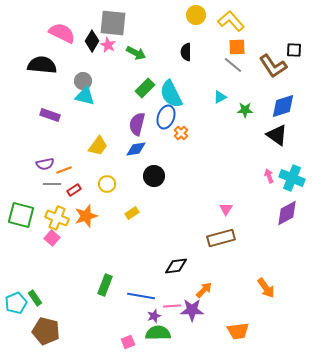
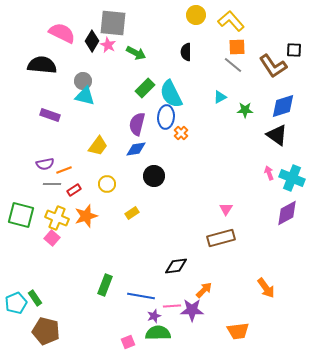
blue ellipse at (166, 117): rotated 15 degrees counterclockwise
pink arrow at (269, 176): moved 3 px up
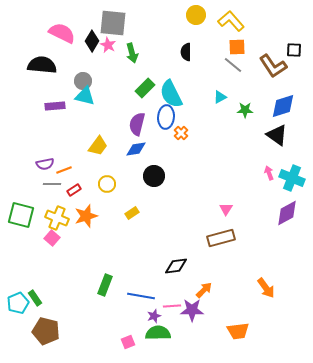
green arrow at (136, 53): moved 4 px left; rotated 48 degrees clockwise
purple rectangle at (50, 115): moved 5 px right, 9 px up; rotated 24 degrees counterclockwise
cyan pentagon at (16, 303): moved 2 px right
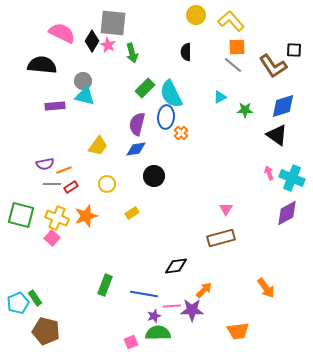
red rectangle at (74, 190): moved 3 px left, 3 px up
blue line at (141, 296): moved 3 px right, 2 px up
pink square at (128, 342): moved 3 px right
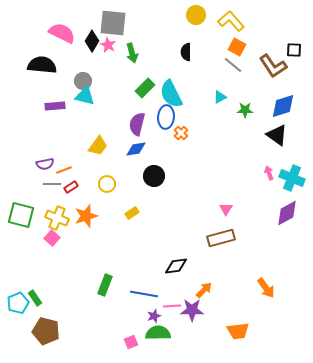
orange square at (237, 47): rotated 30 degrees clockwise
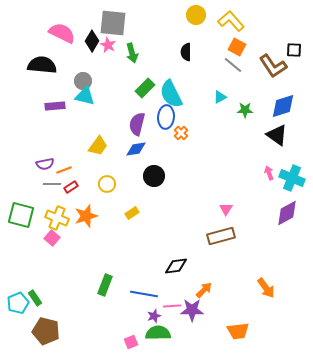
brown rectangle at (221, 238): moved 2 px up
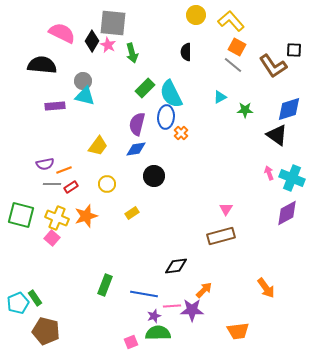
blue diamond at (283, 106): moved 6 px right, 3 px down
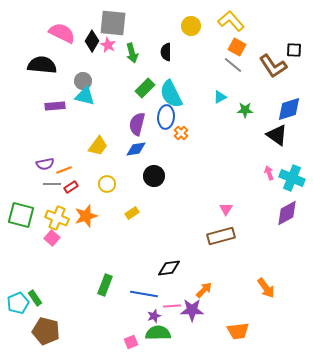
yellow circle at (196, 15): moved 5 px left, 11 px down
black semicircle at (186, 52): moved 20 px left
black diamond at (176, 266): moved 7 px left, 2 px down
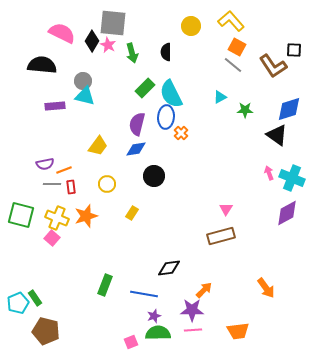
red rectangle at (71, 187): rotated 64 degrees counterclockwise
yellow rectangle at (132, 213): rotated 24 degrees counterclockwise
pink line at (172, 306): moved 21 px right, 24 px down
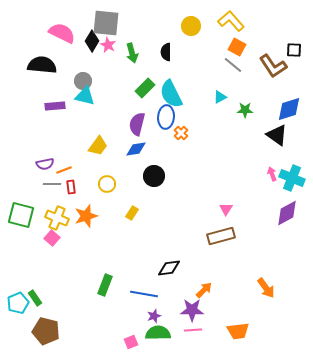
gray square at (113, 23): moved 7 px left
pink arrow at (269, 173): moved 3 px right, 1 px down
